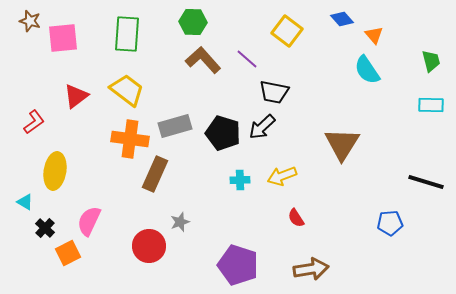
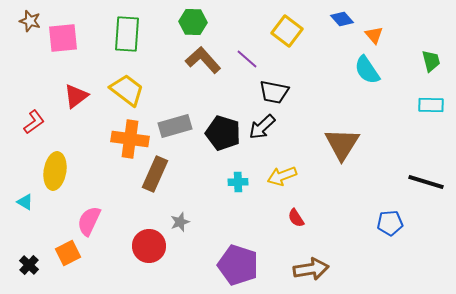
cyan cross: moved 2 px left, 2 px down
black cross: moved 16 px left, 37 px down
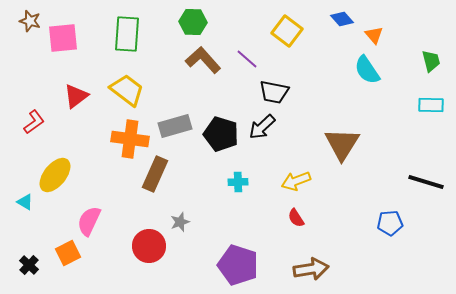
black pentagon: moved 2 px left, 1 px down
yellow ellipse: moved 4 px down; rotated 30 degrees clockwise
yellow arrow: moved 14 px right, 5 px down
